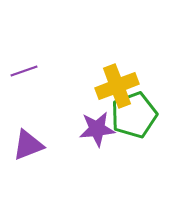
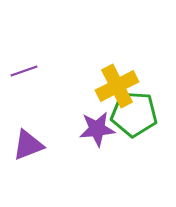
yellow cross: rotated 6 degrees counterclockwise
green pentagon: moved 1 px up; rotated 24 degrees clockwise
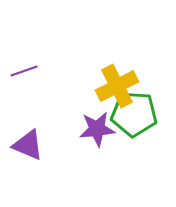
purple triangle: rotated 44 degrees clockwise
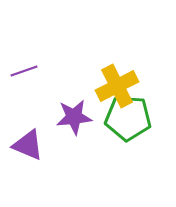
green pentagon: moved 6 px left, 4 px down
purple star: moved 23 px left, 12 px up
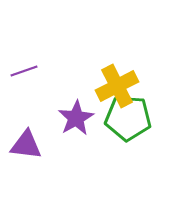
purple star: moved 2 px right, 1 px down; rotated 24 degrees counterclockwise
purple triangle: moved 2 px left; rotated 16 degrees counterclockwise
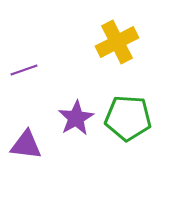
purple line: moved 1 px up
yellow cross: moved 44 px up
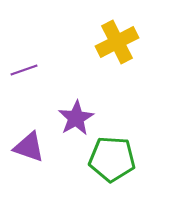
green pentagon: moved 16 px left, 41 px down
purple triangle: moved 3 px right, 2 px down; rotated 12 degrees clockwise
